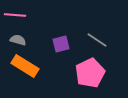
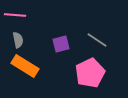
gray semicircle: rotated 63 degrees clockwise
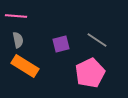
pink line: moved 1 px right, 1 px down
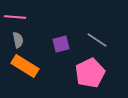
pink line: moved 1 px left, 1 px down
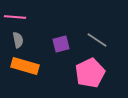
orange rectangle: rotated 16 degrees counterclockwise
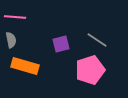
gray semicircle: moved 7 px left
pink pentagon: moved 3 px up; rotated 8 degrees clockwise
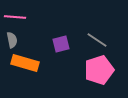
gray semicircle: moved 1 px right
orange rectangle: moved 3 px up
pink pentagon: moved 9 px right
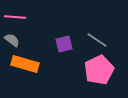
gray semicircle: rotated 42 degrees counterclockwise
purple square: moved 3 px right
orange rectangle: moved 1 px down
pink pentagon: rotated 8 degrees counterclockwise
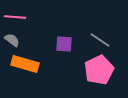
gray line: moved 3 px right
purple square: rotated 18 degrees clockwise
